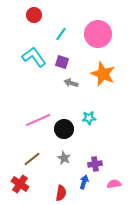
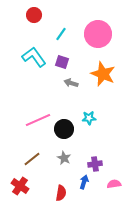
red cross: moved 2 px down
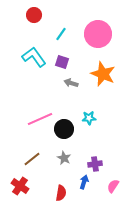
pink line: moved 2 px right, 1 px up
pink semicircle: moved 1 px left, 2 px down; rotated 48 degrees counterclockwise
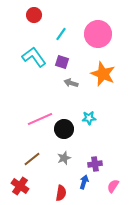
gray star: rotated 24 degrees clockwise
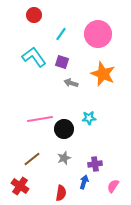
pink line: rotated 15 degrees clockwise
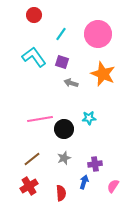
red cross: moved 9 px right; rotated 24 degrees clockwise
red semicircle: rotated 14 degrees counterclockwise
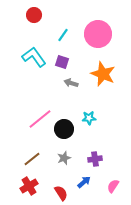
cyan line: moved 2 px right, 1 px down
pink line: rotated 30 degrees counterclockwise
purple cross: moved 5 px up
blue arrow: rotated 32 degrees clockwise
red semicircle: rotated 28 degrees counterclockwise
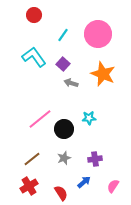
purple square: moved 1 px right, 2 px down; rotated 24 degrees clockwise
